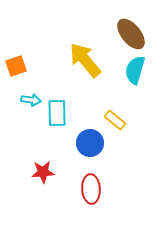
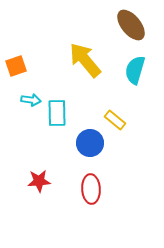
brown ellipse: moved 9 px up
red star: moved 4 px left, 9 px down
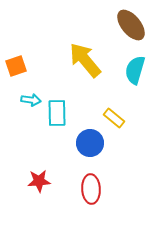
yellow rectangle: moved 1 px left, 2 px up
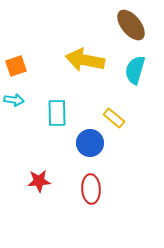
yellow arrow: rotated 39 degrees counterclockwise
cyan arrow: moved 17 px left
